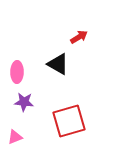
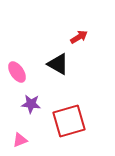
pink ellipse: rotated 35 degrees counterclockwise
purple star: moved 7 px right, 2 px down
pink triangle: moved 5 px right, 3 px down
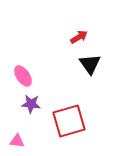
black triangle: moved 32 px right; rotated 25 degrees clockwise
pink ellipse: moved 6 px right, 4 px down
pink triangle: moved 3 px left, 1 px down; rotated 28 degrees clockwise
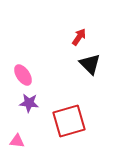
red arrow: rotated 24 degrees counterclockwise
black triangle: rotated 10 degrees counterclockwise
pink ellipse: moved 1 px up
purple star: moved 2 px left, 1 px up
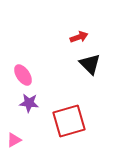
red arrow: rotated 36 degrees clockwise
pink triangle: moved 3 px left, 1 px up; rotated 35 degrees counterclockwise
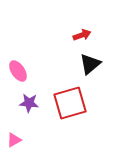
red arrow: moved 3 px right, 2 px up
black triangle: rotated 35 degrees clockwise
pink ellipse: moved 5 px left, 4 px up
red square: moved 1 px right, 18 px up
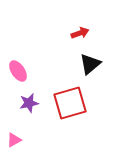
red arrow: moved 2 px left, 2 px up
purple star: rotated 18 degrees counterclockwise
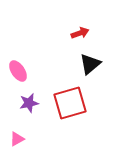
pink triangle: moved 3 px right, 1 px up
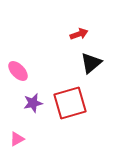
red arrow: moved 1 px left, 1 px down
black triangle: moved 1 px right, 1 px up
pink ellipse: rotated 10 degrees counterclockwise
purple star: moved 4 px right
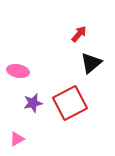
red arrow: rotated 30 degrees counterclockwise
pink ellipse: rotated 35 degrees counterclockwise
red square: rotated 12 degrees counterclockwise
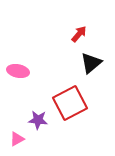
purple star: moved 5 px right, 17 px down; rotated 18 degrees clockwise
